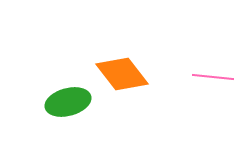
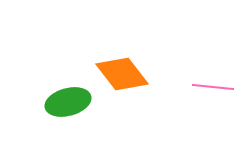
pink line: moved 10 px down
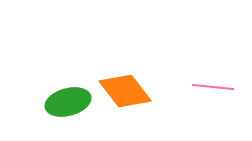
orange diamond: moved 3 px right, 17 px down
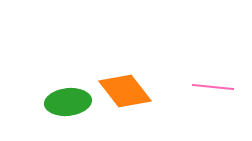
green ellipse: rotated 9 degrees clockwise
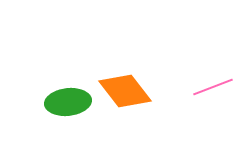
pink line: rotated 27 degrees counterclockwise
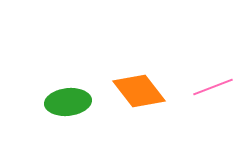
orange diamond: moved 14 px right
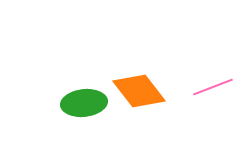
green ellipse: moved 16 px right, 1 px down
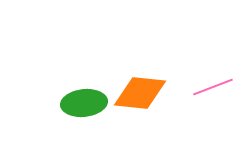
orange diamond: moved 1 px right, 2 px down; rotated 46 degrees counterclockwise
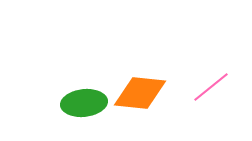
pink line: moved 2 px left; rotated 18 degrees counterclockwise
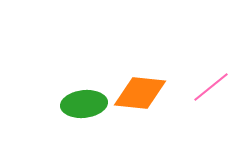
green ellipse: moved 1 px down
